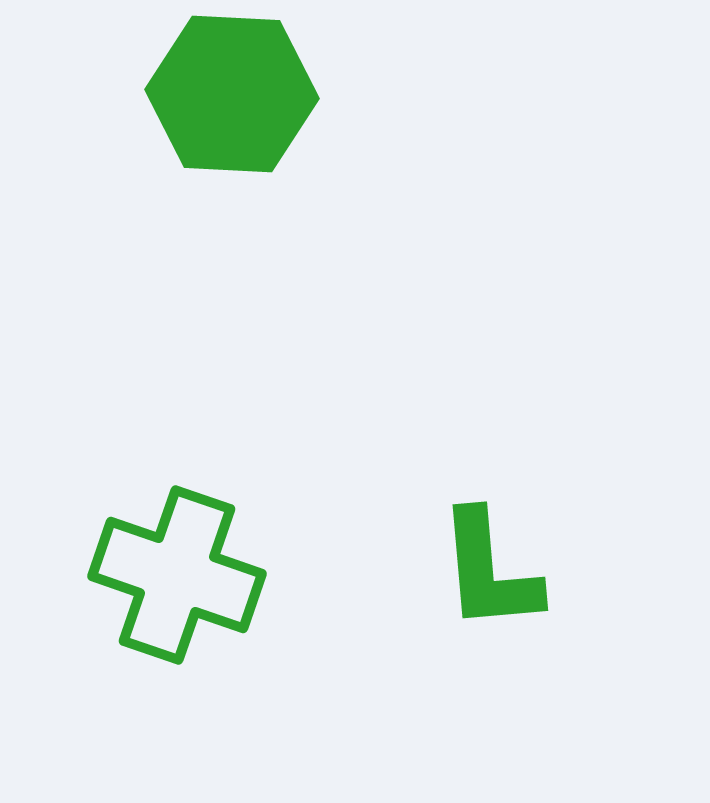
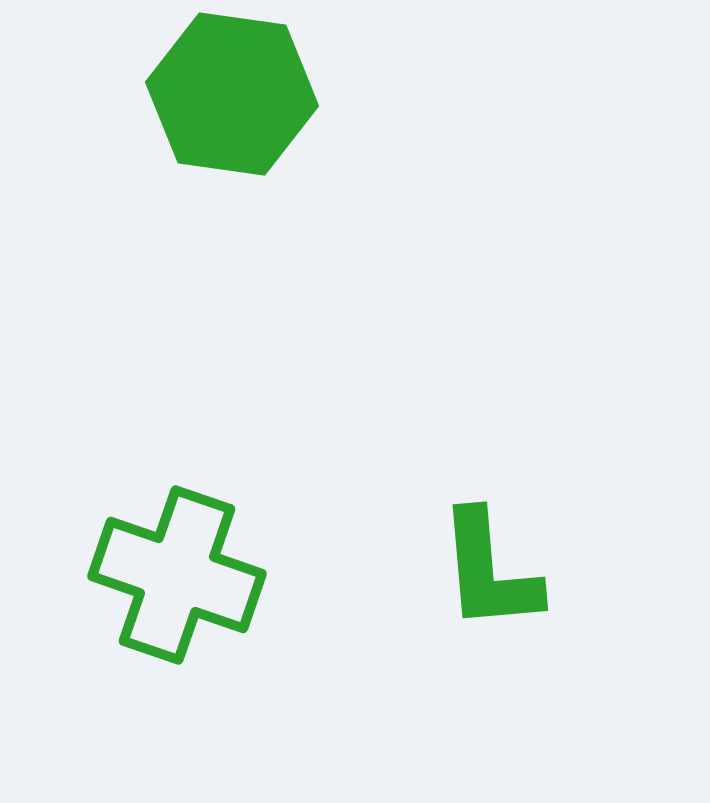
green hexagon: rotated 5 degrees clockwise
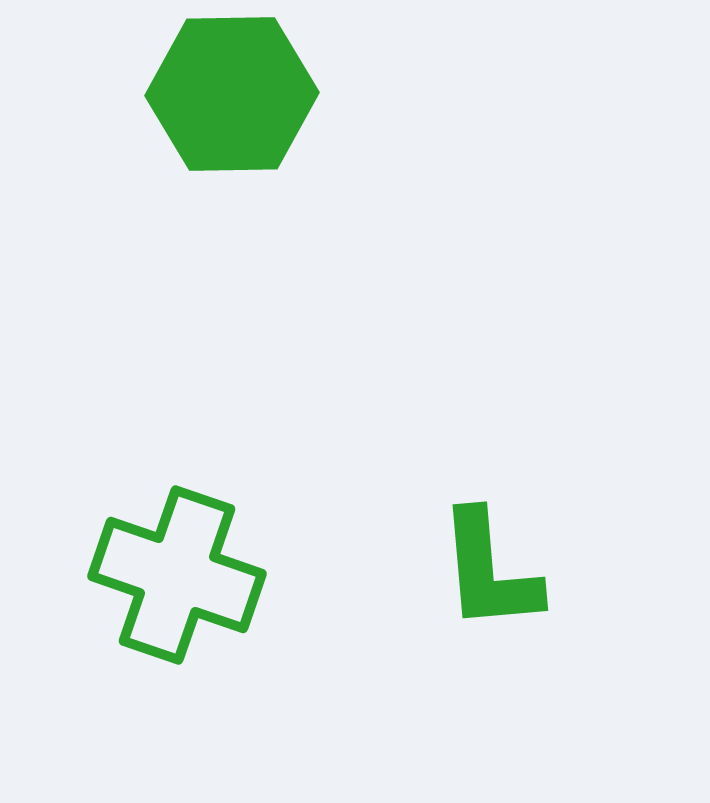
green hexagon: rotated 9 degrees counterclockwise
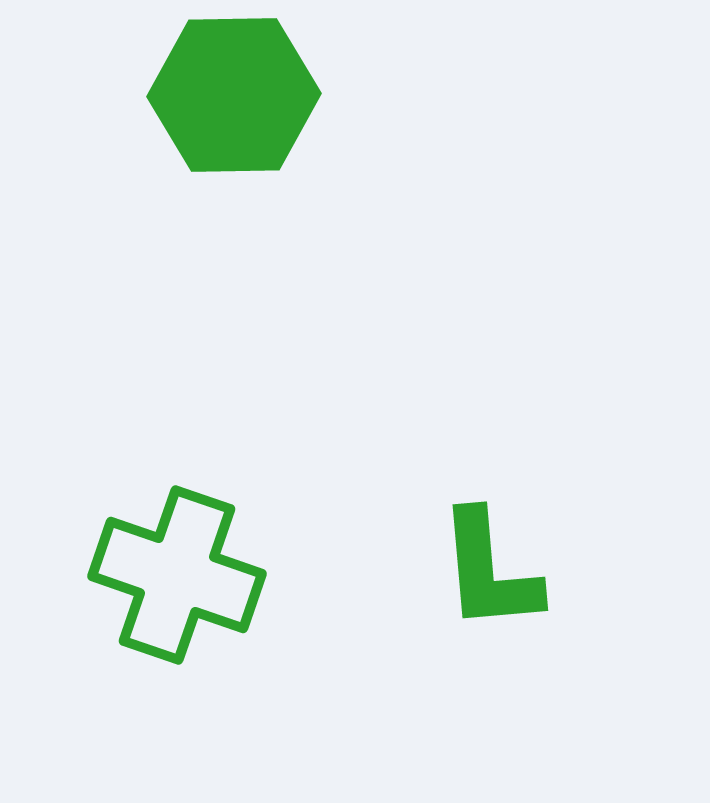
green hexagon: moved 2 px right, 1 px down
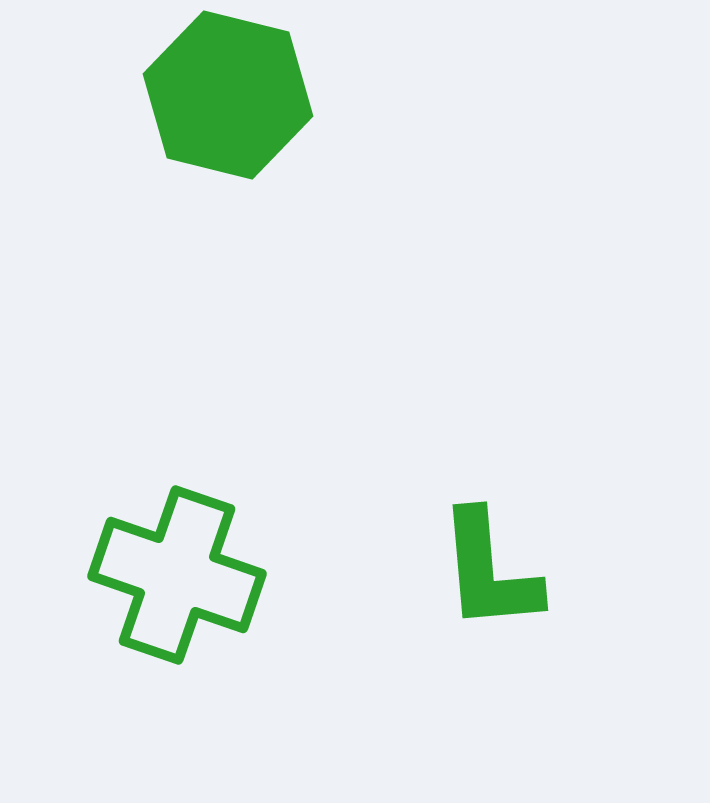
green hexagon: moved 6 px left; rotated 15 degrees clockwise
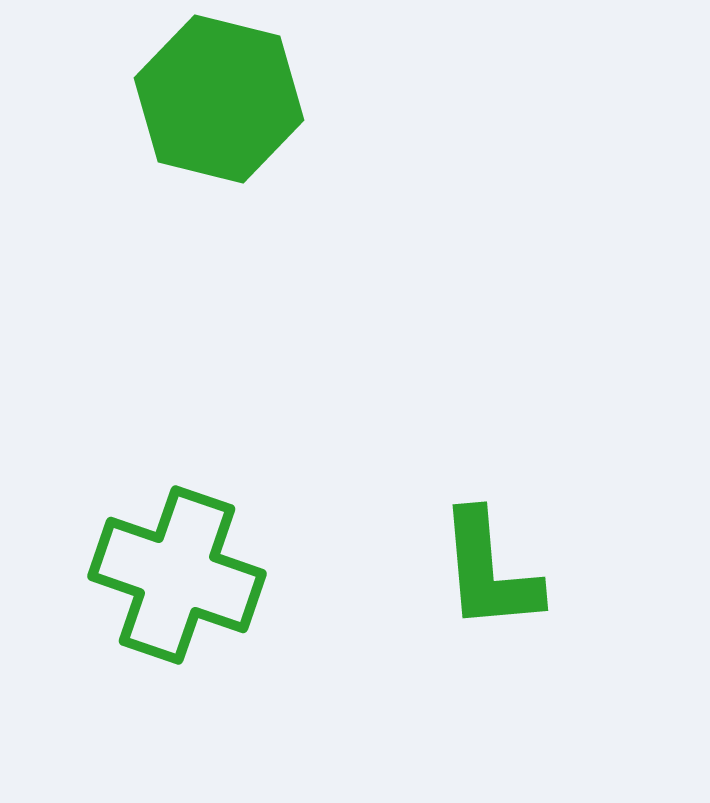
green hexagon: moved 9 px left, 4 px down
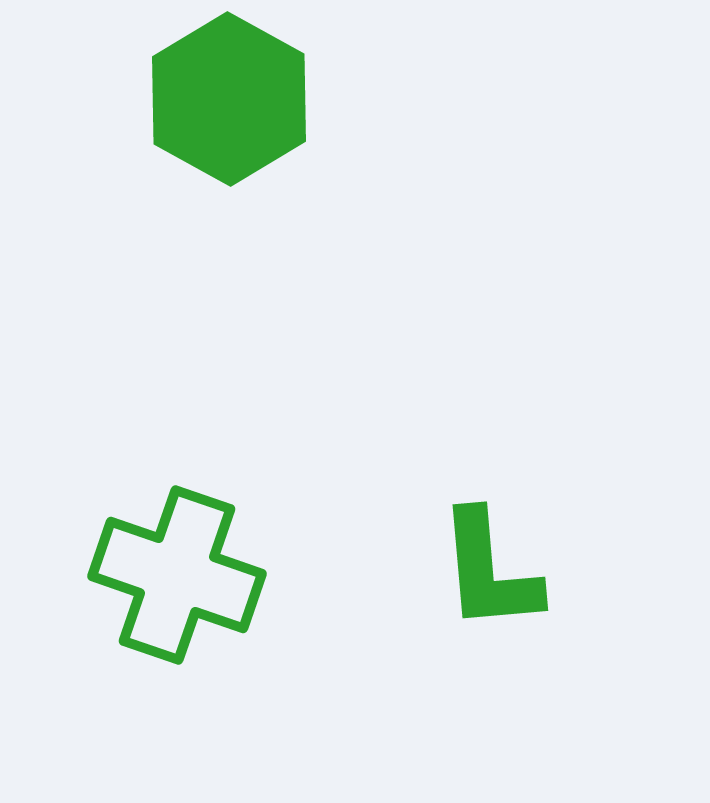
green hexagon: moved 10 px right; rotated 15 degrees clockwise
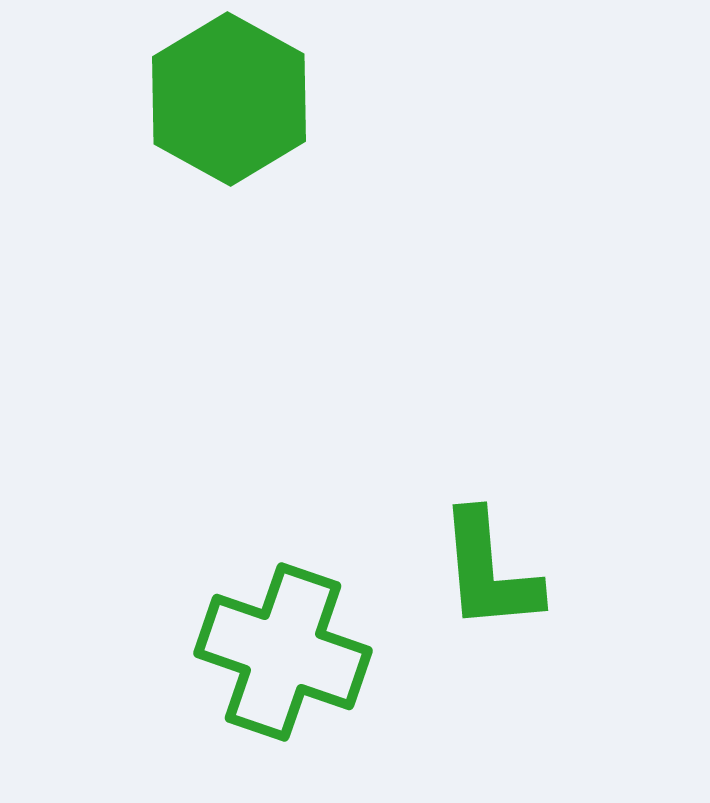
green cross: moved 106 px right, 77 px down
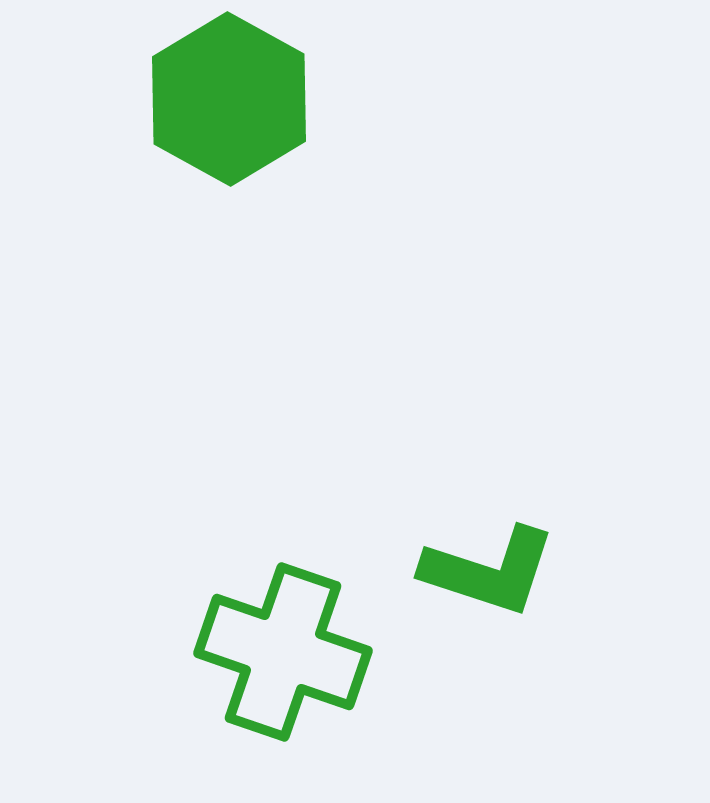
green L-shape: rotated 67 degrees counterclockwise
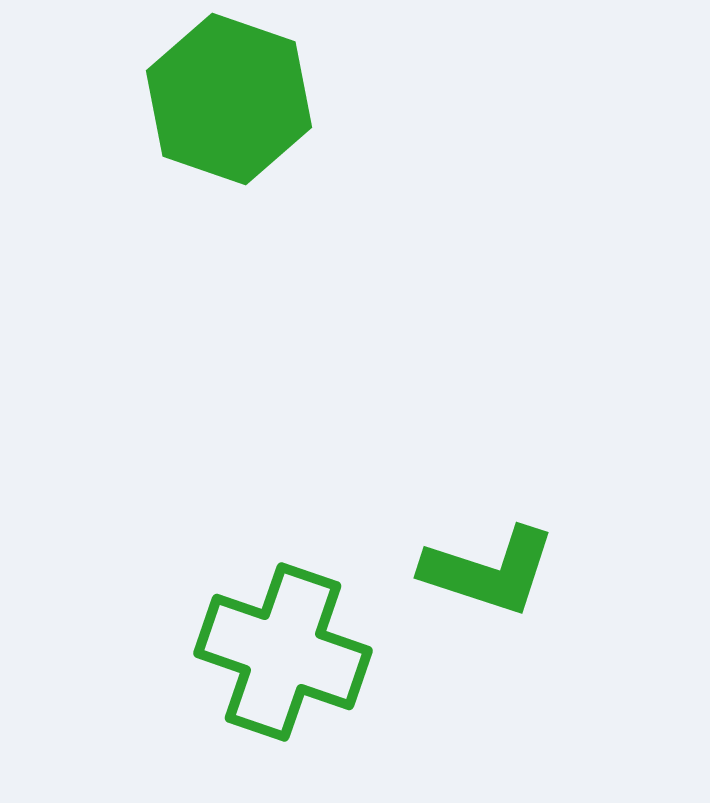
green hexagon: rotated 10 degrees counterclockwise
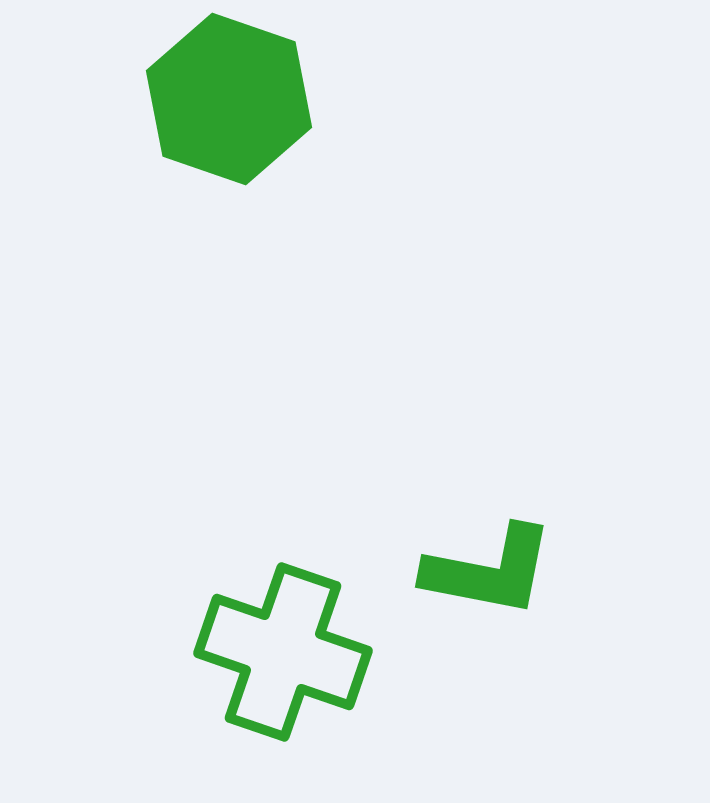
green L-shape: rotated 7 degrees counterclockwise
